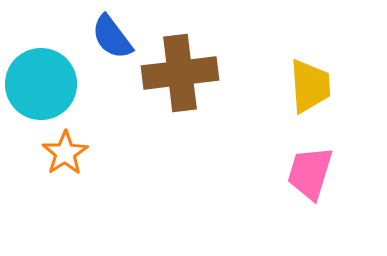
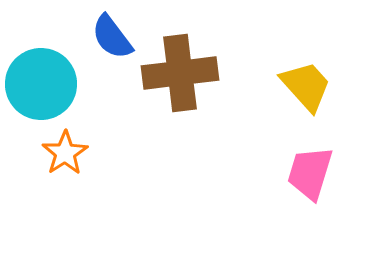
yellow trapezoid: moved 4 px left; rotated 38 degrees counterclockwise
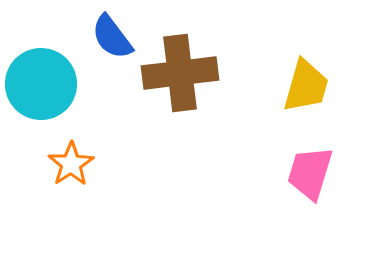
yellow trapezoid: rotated 58 degrees clockwise
orange star: moved 6 px right, 11 px down
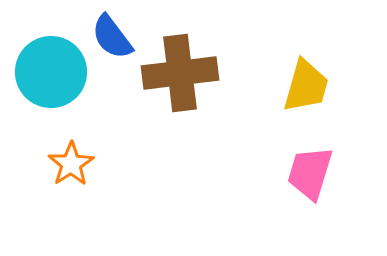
cyan circle: moved 10 px right, 12 px up
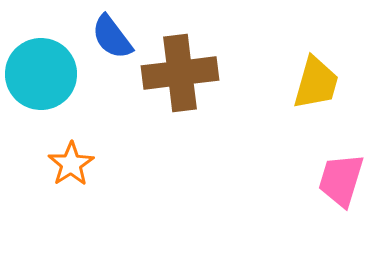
cyan circle: moved 10 px left, 2 px down
yellow trapezoid: moved 10 px right, 3 px up
pink trapezoid: moved 31 px right, 7 px down
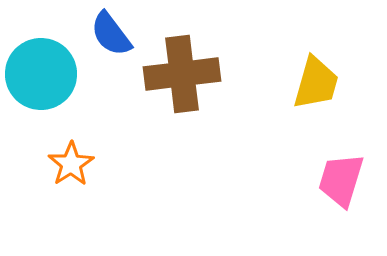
blue semicircle: moved 1 px left, 3 px up
brown cross: moved 2 px right, 1 px down
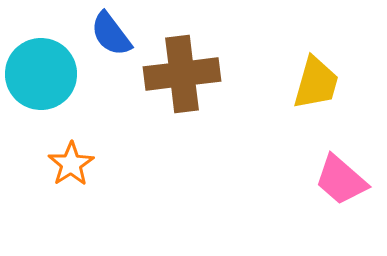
pink trapezoid: rotated 66 degrees counterclockwise
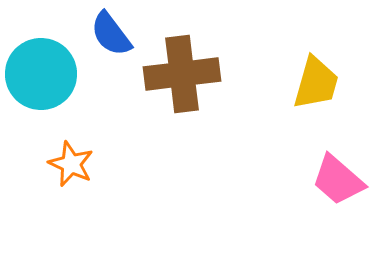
orange star: rotated 15 degrees counterclockwise
pink trapezoid: moved 3 px left
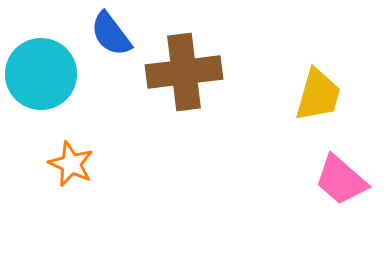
brown cross: moved 2 px right, 2 px up
yellow trapezoid: moved 2 px right, 12 px down
pink trapezoid: moved 3 px right
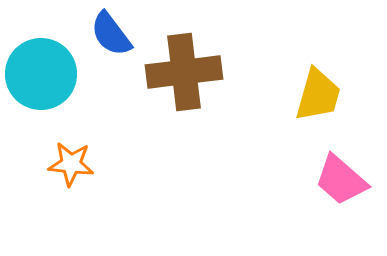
orange star: rotated 18 degrees counterclockwise
